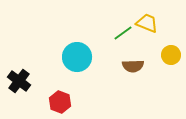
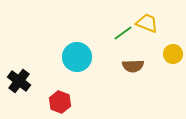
yellow circle: moved 2 px right, 1 px up
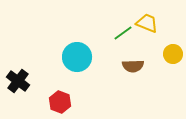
black cross: moved 1 px left
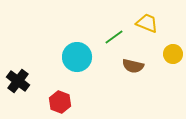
green line: moved 9 px left, 4 px down
brown semicircle: rotated 15 degrees clockwise
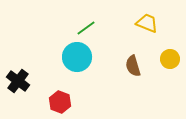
green line: moved 28 px left, 9 px up
yellow circle: moved 3 px left, 5 px down
brown semicircle: rotated 60 degrees clockwise
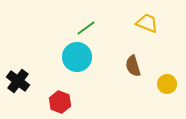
yellow circle: moved 3 px left, 25 px down
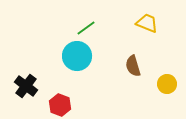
cyan circle: moved 1 px up
black cross: moved 8 px right, 5 px down
red hexagon: moved 3 px down
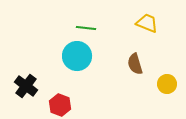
green line: rotated 42 degrees clockwise
brown semicircle: moved 2 px right, 2 px up
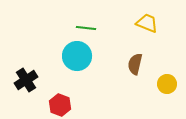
brown semicircle: rotated 30 degrees clockwise
black cross: moved 6 px up; rotated 20 degrees clockwise
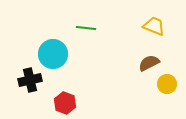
yellow trapezoid: moved 7 px right, 3 px down
cyan circle: moved 24 px left, 2 px up
brown semicircle: moved 14 px right, 1 px up; rotated 50 degrees clockwise
black cross: moved 4 px right; rotated 20 degrees clockwise
red hexagon: moved 5 px right, 2 px up
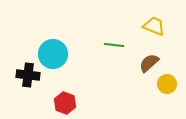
green line: moved 28 px right, 17 px down
brown semicircle: rotated 15 degrees counterclockwise
black cross: moved 2 px left, 5 px up; rotated 20 degrees clockwise
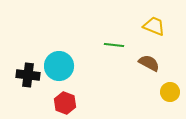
cyan circle: moved 6 px right, 12 px down
brown semicircle: rotated 70 degrees clockwise
yellow circle: moved 3 px right, 8 px down
